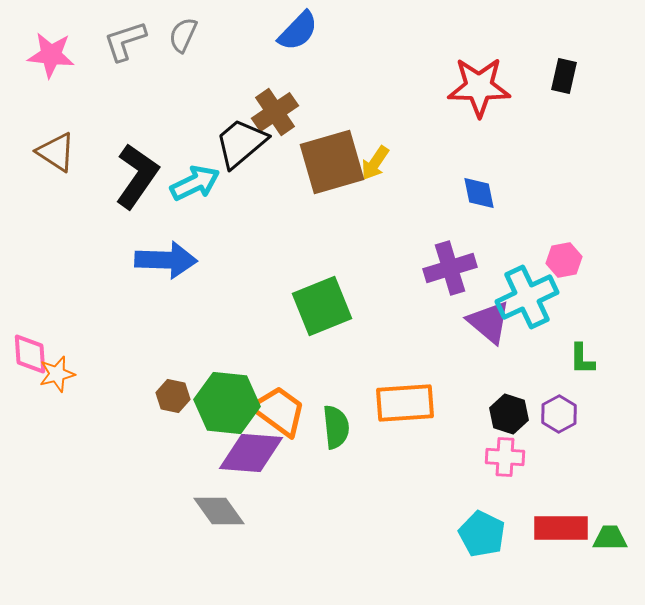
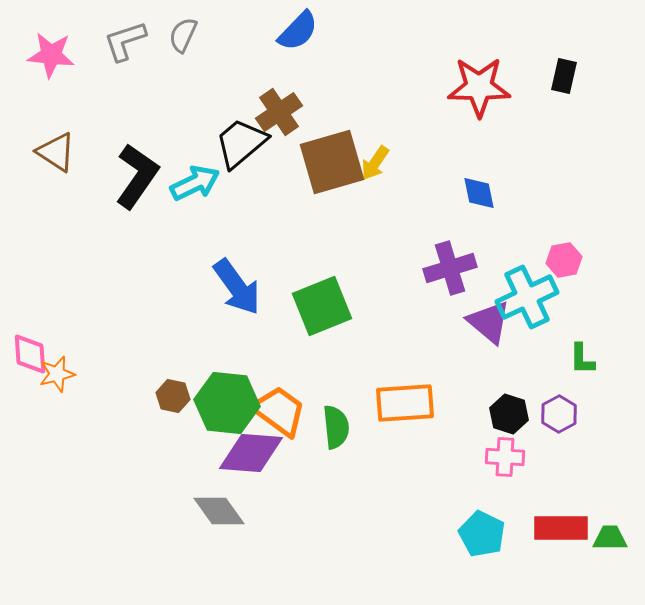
brown cross: moved 4 px right
blue arrow: moved 71 px right, 27 px down; rotated 52 degrees clockwise
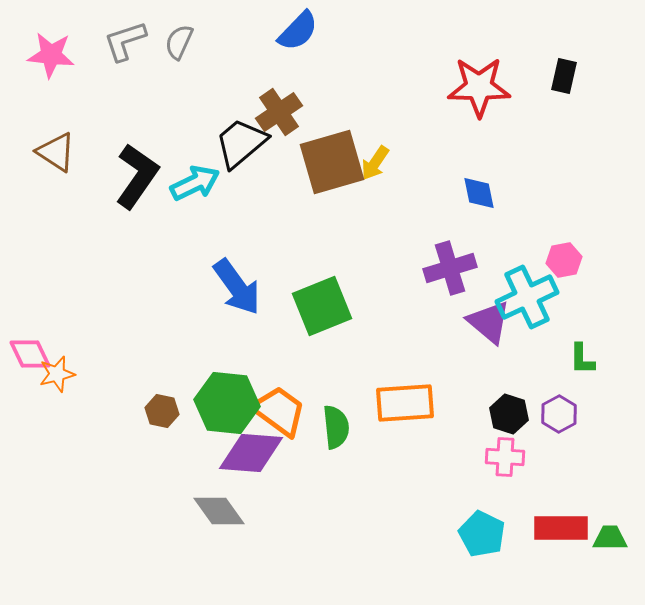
gray semicircle: moved 4 px left, 7 px down
pink diamond: rotated 21 degrees counterclockwise
brown hexagon: moved 11 px left, 15 px down
